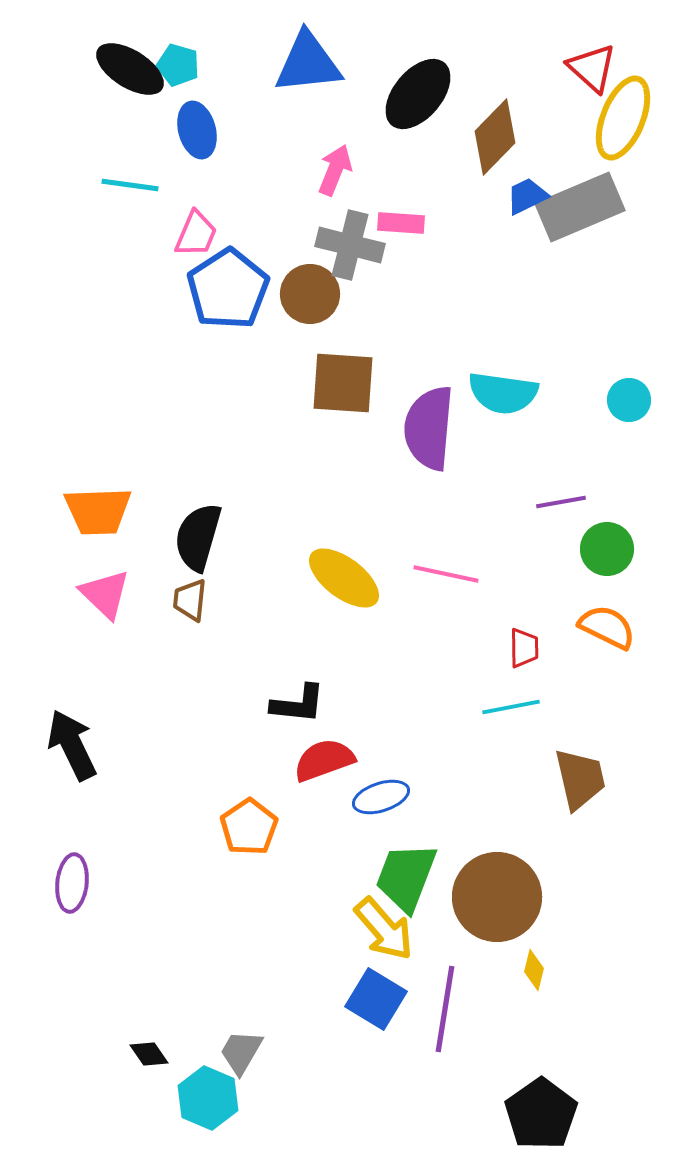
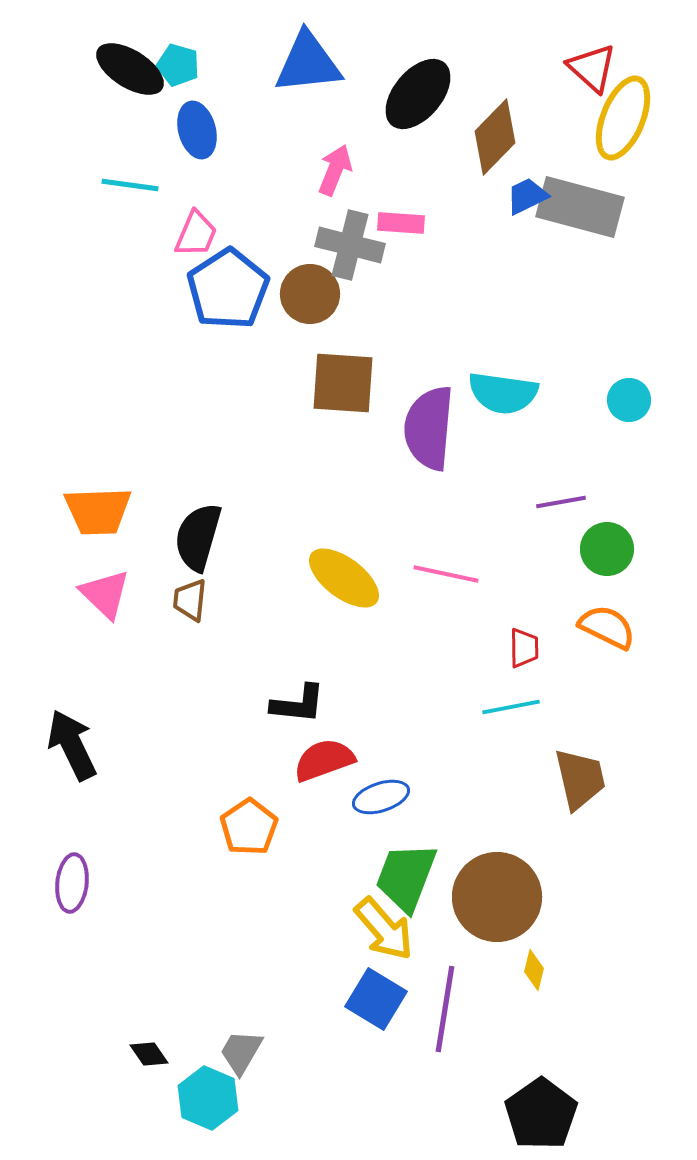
gray rectangle at (580, 207): rotated 38 degrees clockwise
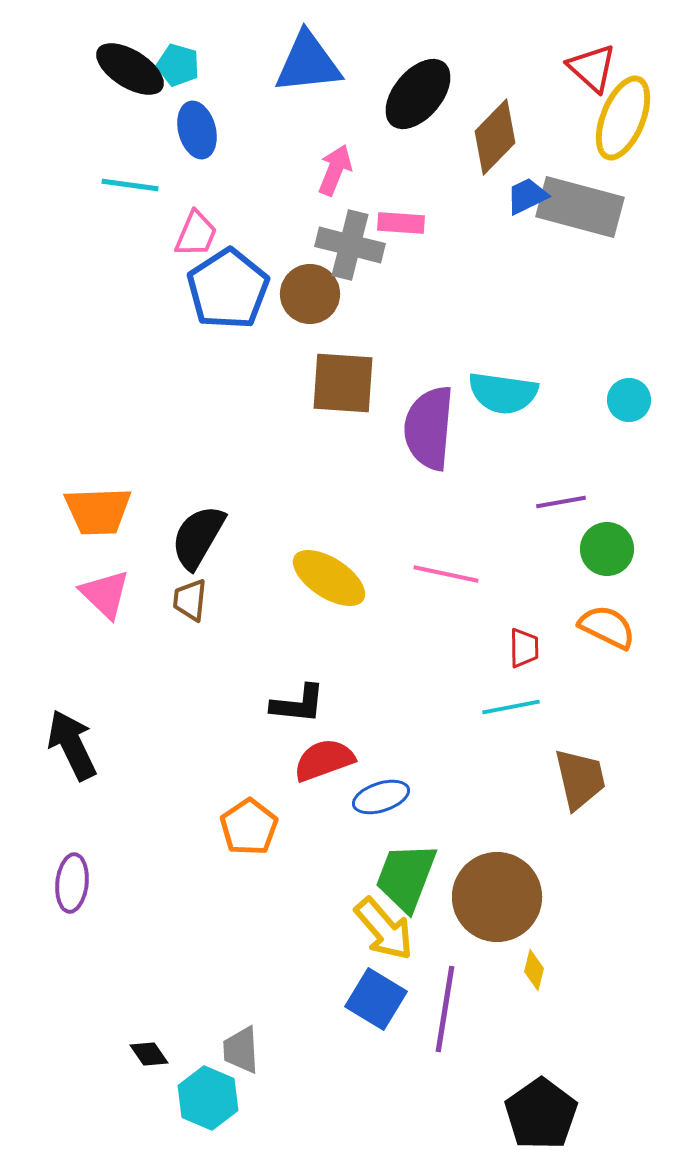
black semicircle at (198, 537): rotated 14 degrees clockwise
yellow ellipse at (344, 578): moved 15 px left; rotated 4 degrees counterclockwise
gray trapezoid at (241, 1052): moved 2 px up; rotated 33 degrees counterclockwise
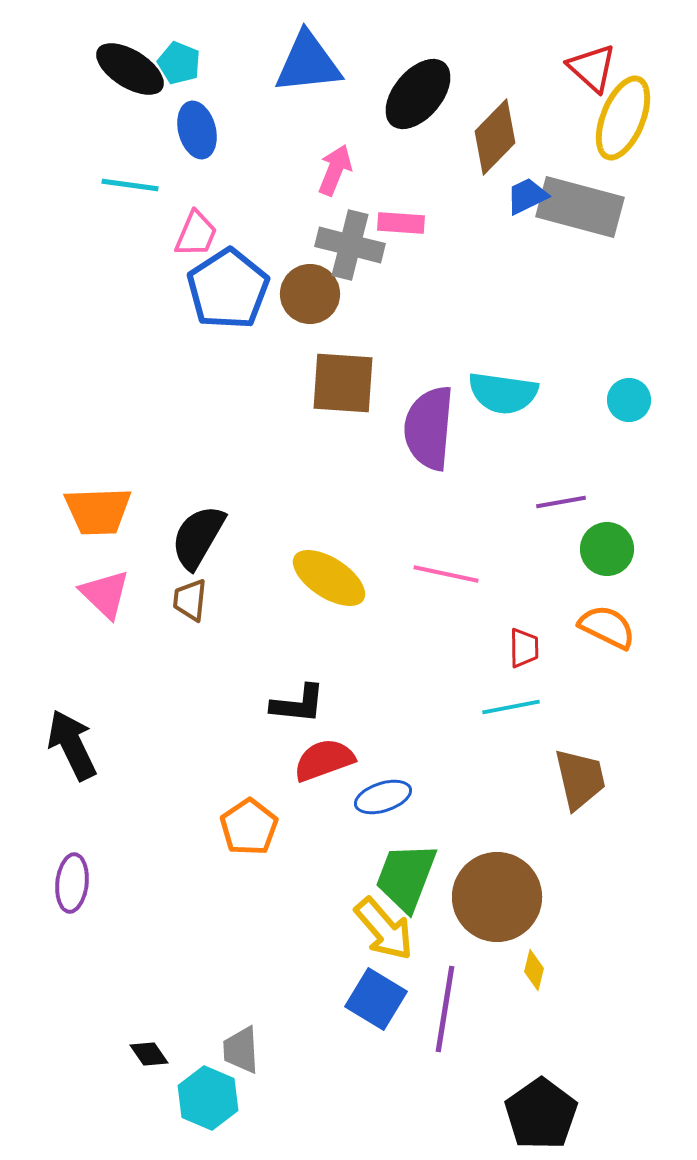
cyan pentagon at (178, 65): moved 1 px right, 2 px up; rotated 6 degrees clockwise
blue ellipse at (381, 797): moved 2 px right
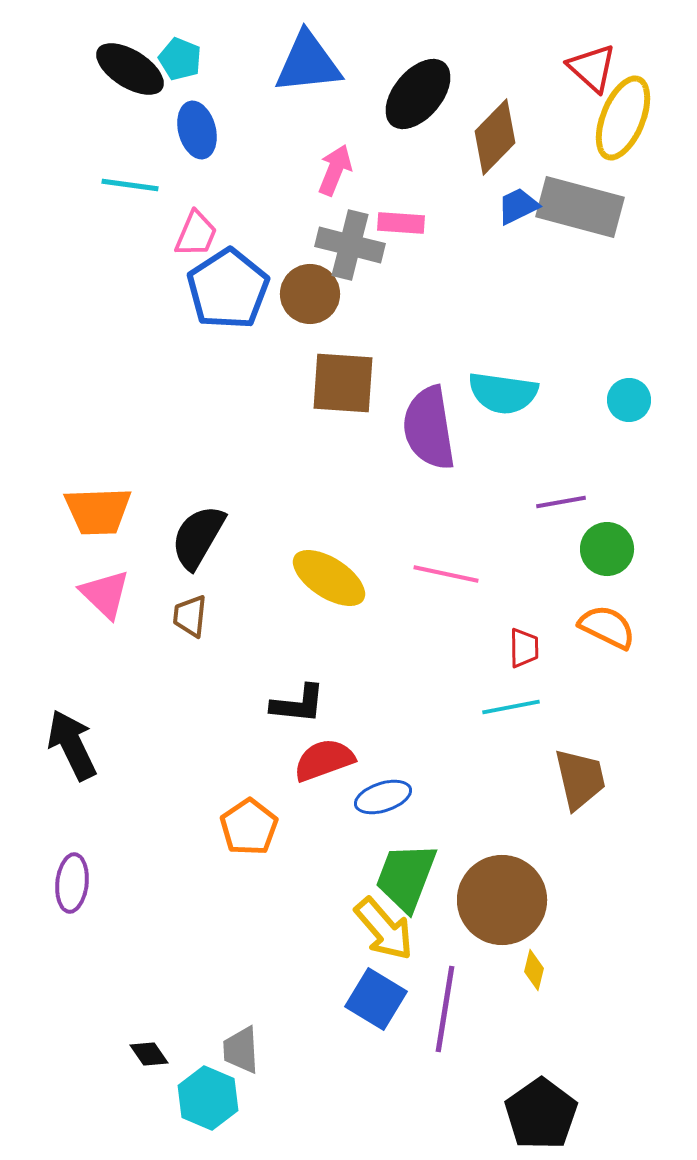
cyan pentagon at (179, 63): moved 1 px right, 4 px up
blue trapezoid at (527, 196): moved 9 px left, 10 px down
purple semicircle at (429, 428): rotated 14 degrees counterclockwise
brown trapezoid at (190, 600): moved 16 px down
brown circle at (497, 897): moved 5 px right, 3 px down
